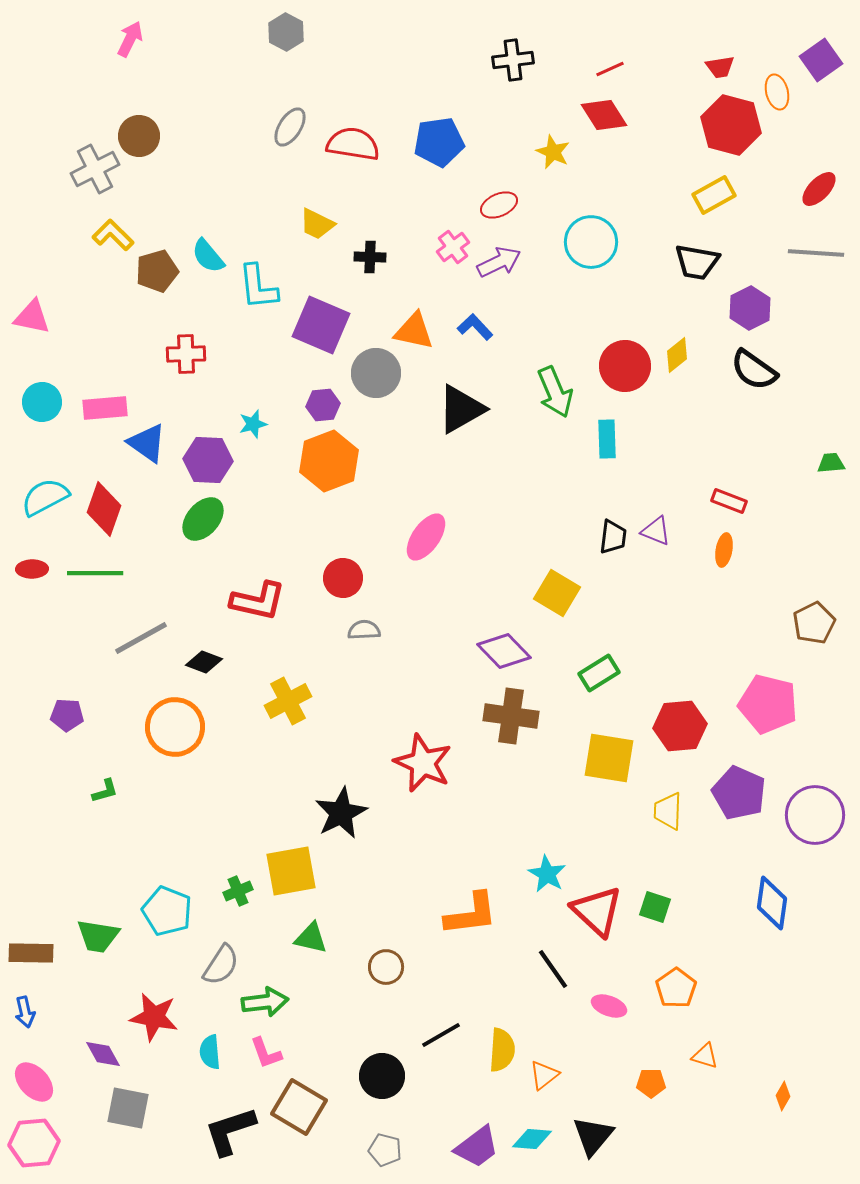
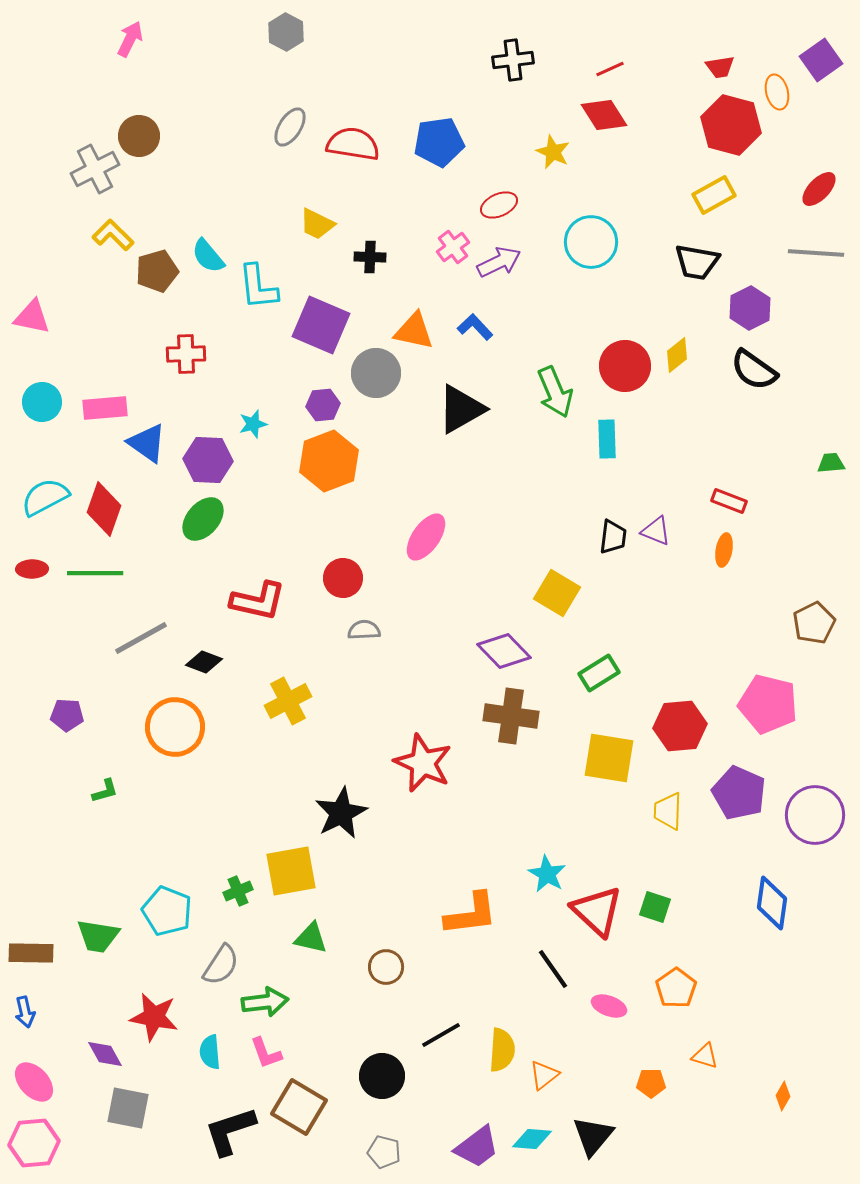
purple diamond at (103, 1054): moved 2 px right
gray pentagon at (385, 1150): moved 1 px left, 2 px down
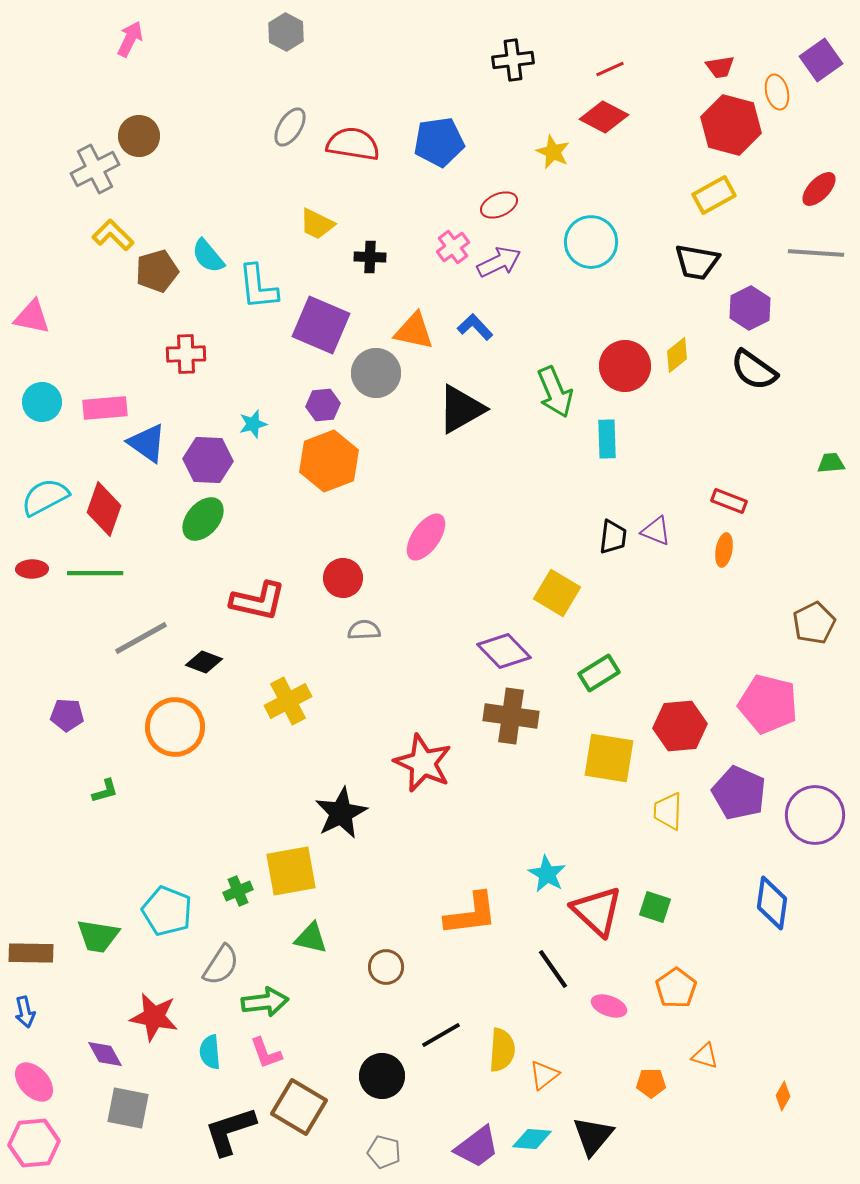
red diamond at (604, 115): moved 2 px down; rotated 30 degrees counterclockwise
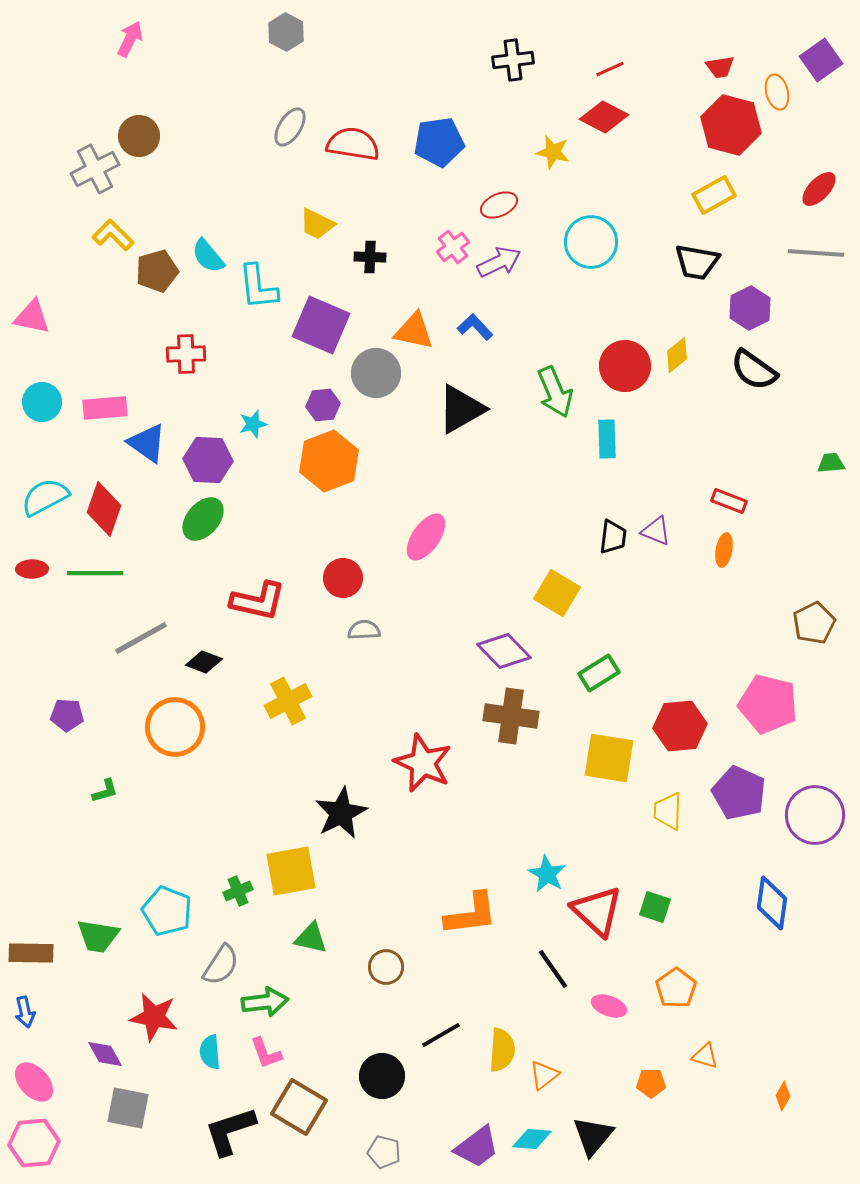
yellow star at (553, 152): rotated 12 degrees counterclockwise
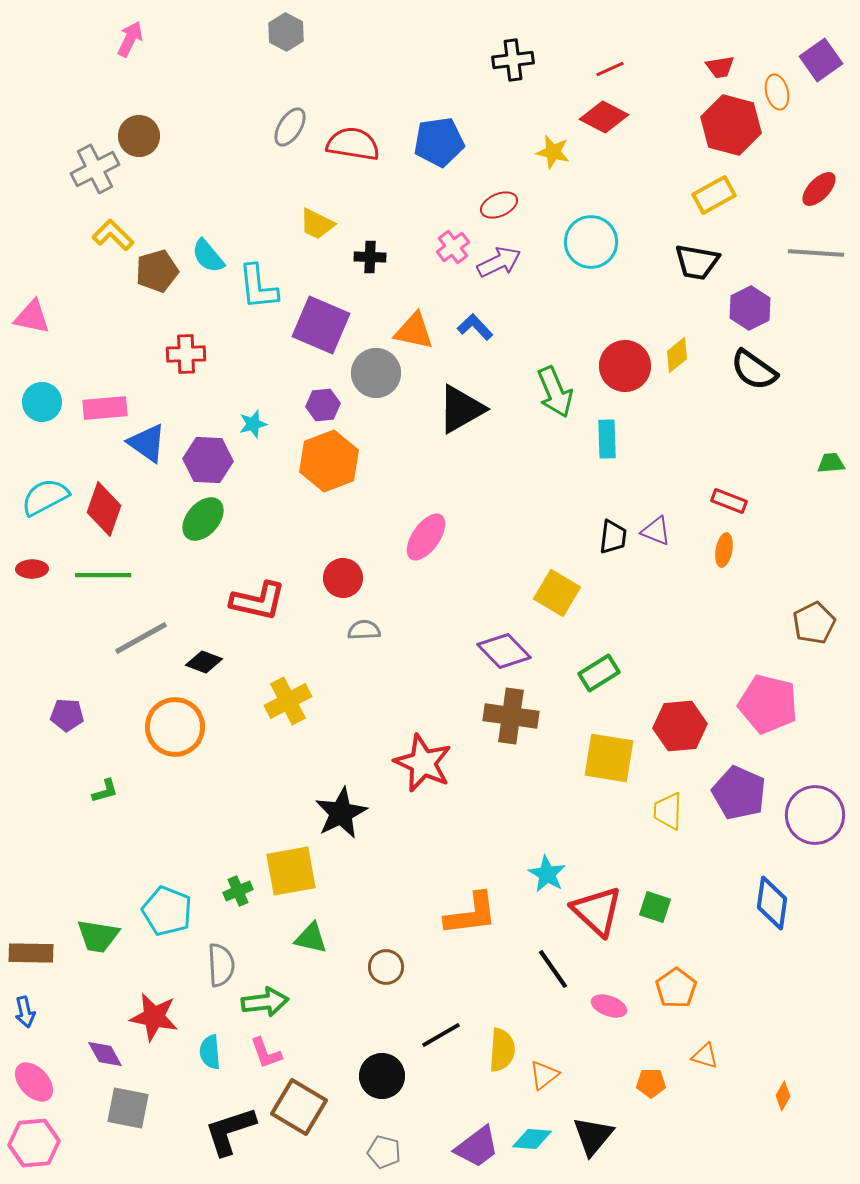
green line at (95, 573): moved 8 px right, 2 px down
gray semicircle at (221, 965): rotated 36 degrees counterclockwise
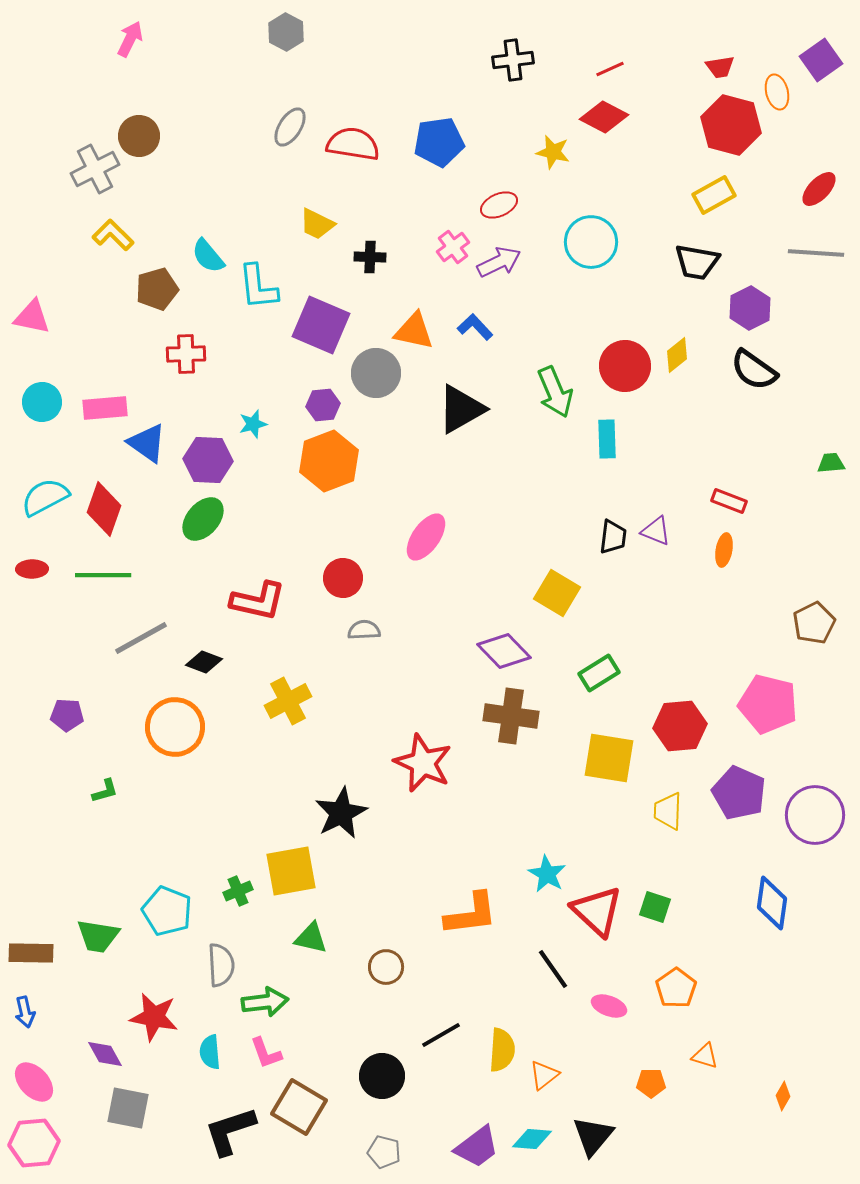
brown pentagon at (157, 271): moved 18 px down
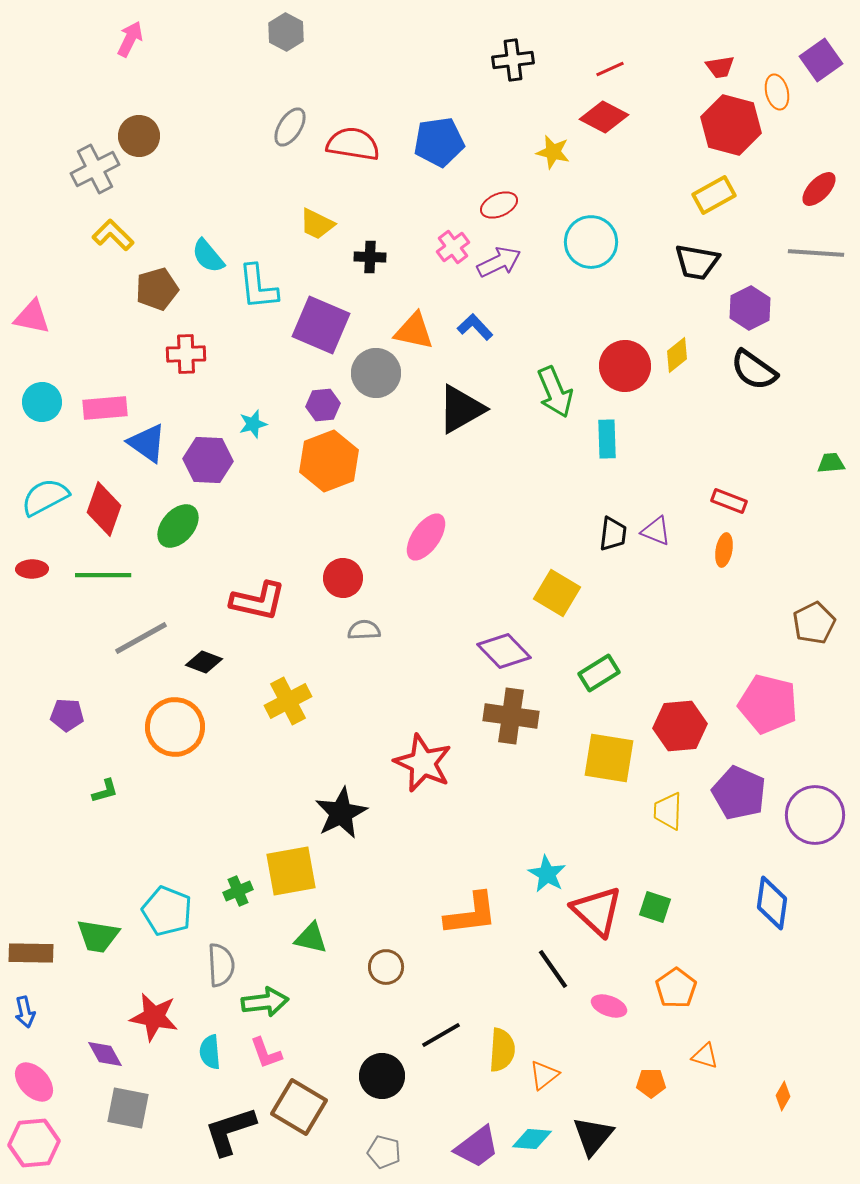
green ellipse at (203, 519): moved 25 px left, 7 px down
black trapezoid at (613, 537): moved 3 px up
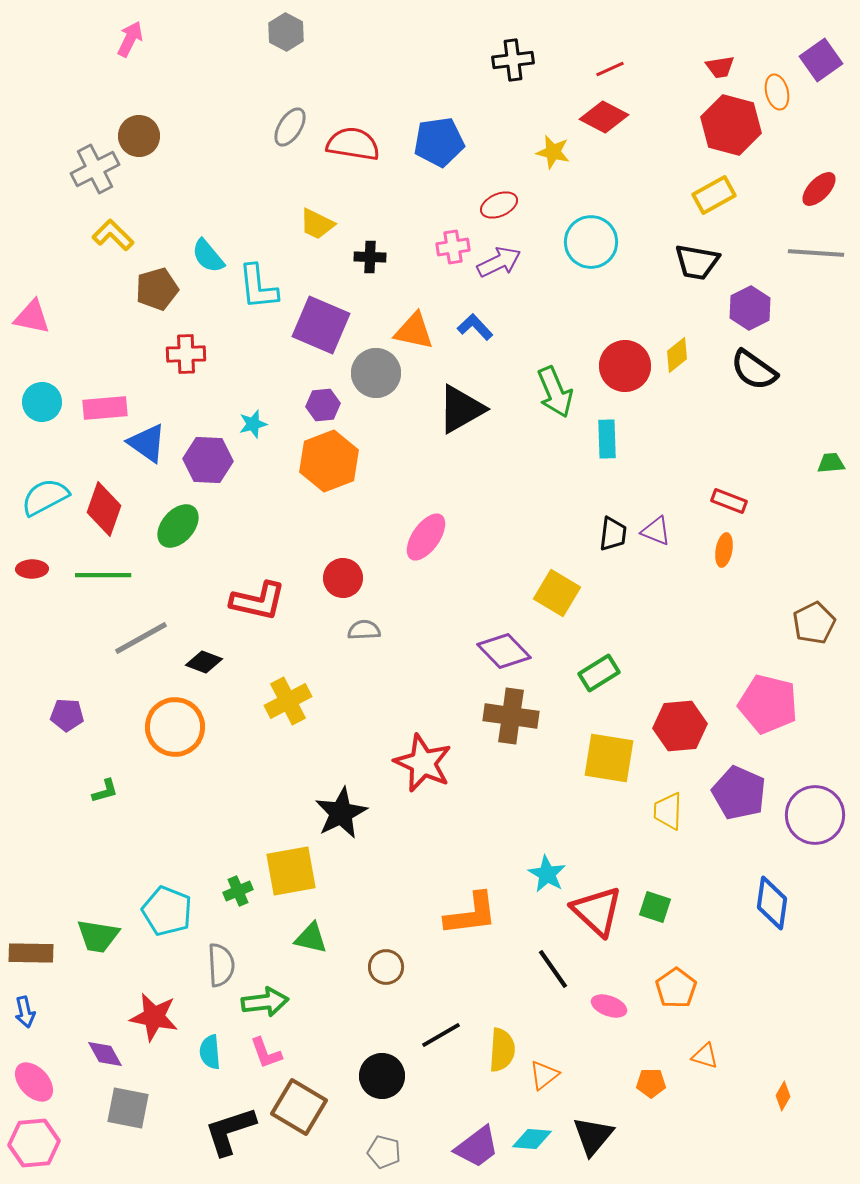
pink cross at (453, 247): rotated 28 degrees clockwise
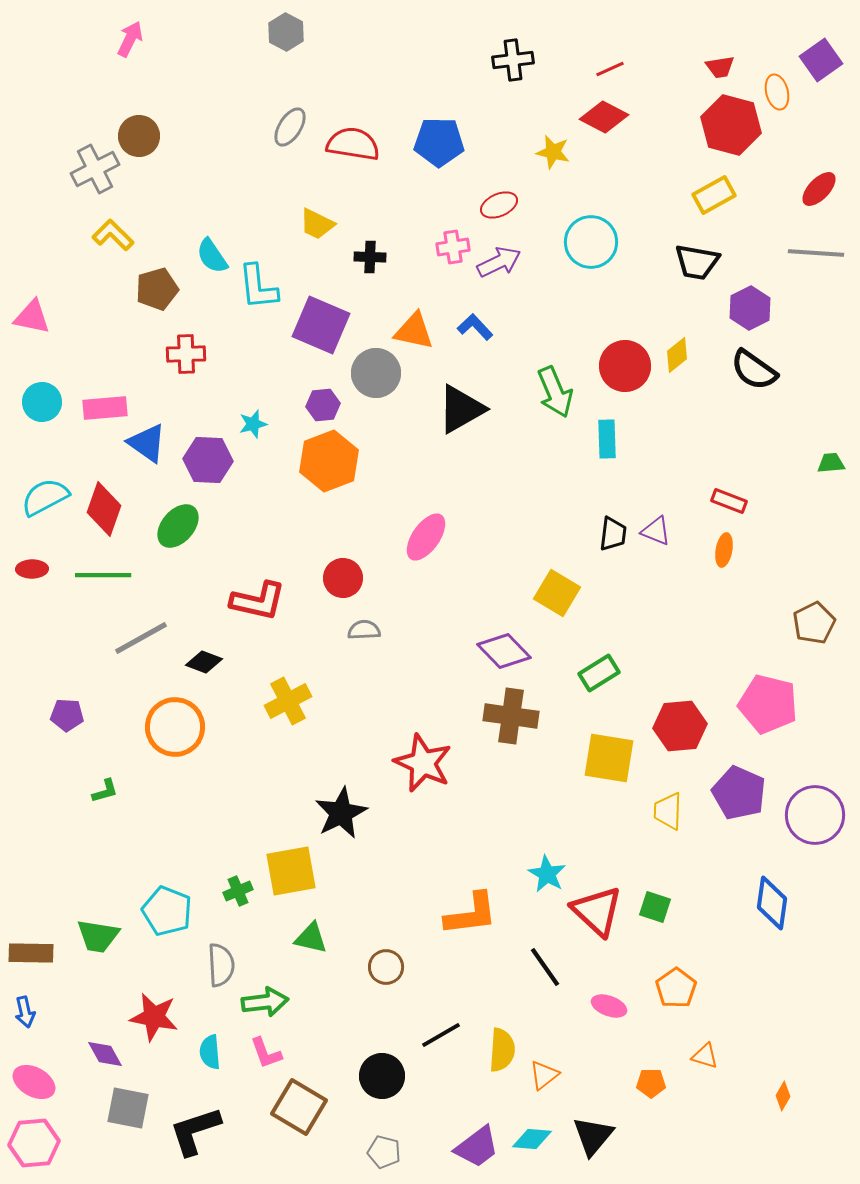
blue pentagon at (439, 142): rotated 9 degrees clockwise
cyan semicircle at (208, 256): moved 4 px right; rotated 6 degrees clockwise
black line at (553, 969): moved 8 px left, 2 px up
pink ellipse at (34, 1082): rotated 18 degrees counterclockwise
black L-shape at (230, 1131): moved 35 px left
